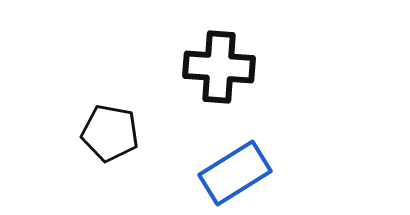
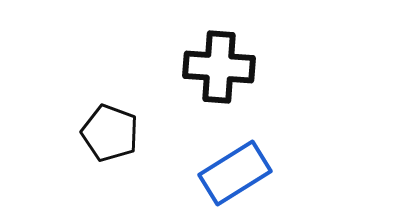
black pentagon: rotated 10 degrees clockwise
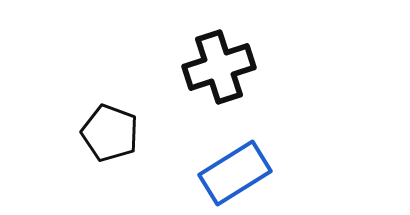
black cross: rotated 22 degrees counterclockwise
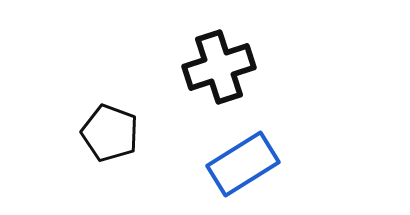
blue rectangle: moved 8 px right, 9 px up
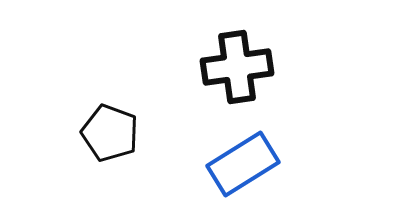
black cross: moved 18 px right; rotated 10 degrees clockwise
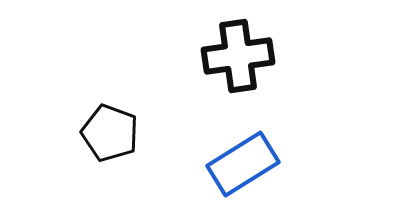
black cross: moved 1 px right, 11 px up
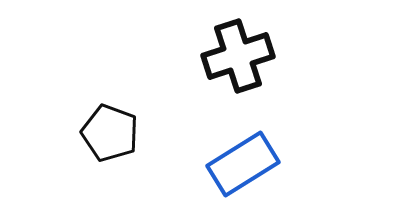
black cross: rotated 10 degrees counterclockwise
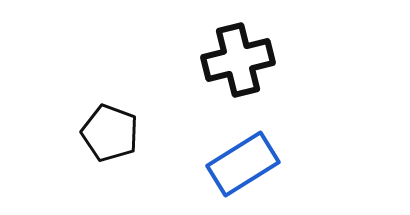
black cross: moved 4 px down; rotated 4 degrees clockwise
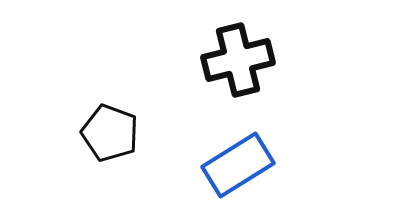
blue rectangle: moved 5 px left, 1 px down
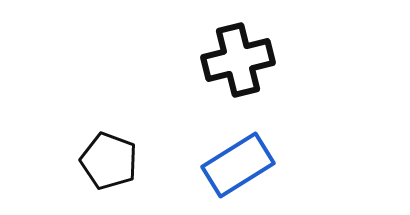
black pentagon: moved 1 px left, 28 px down
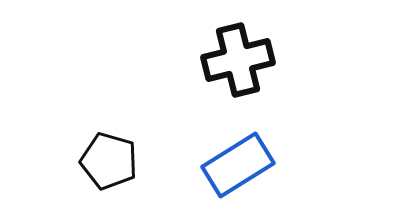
black pentagon: rotated 4 degrees counterclockwise
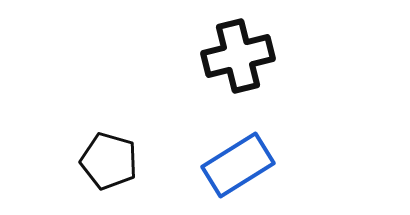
black cross: moved 4 px up
